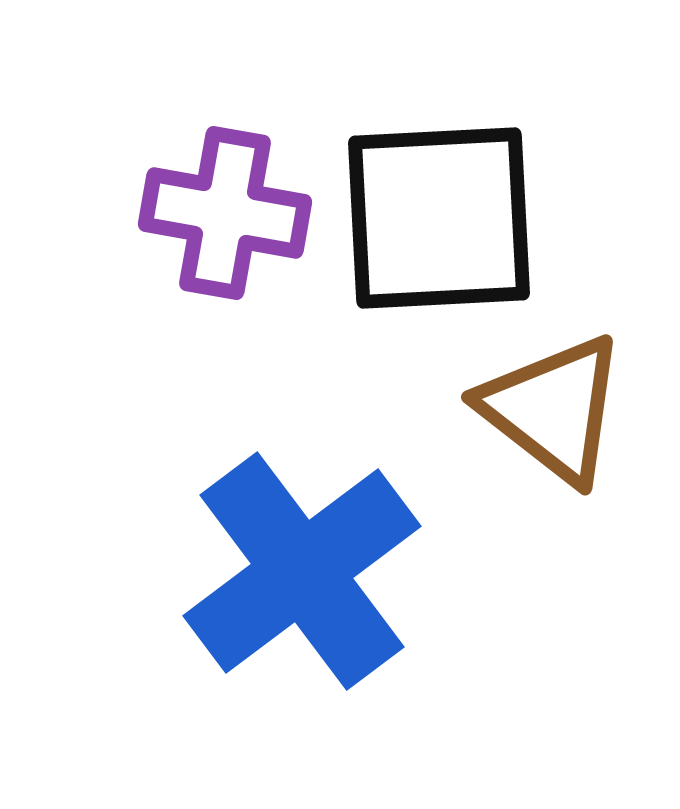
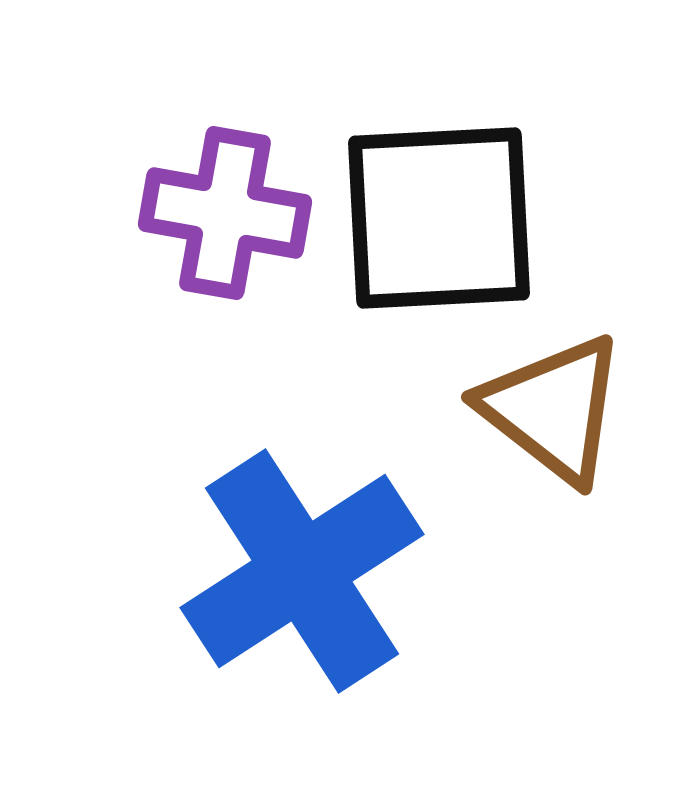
blue cross: rotated 4 degrees clockwise
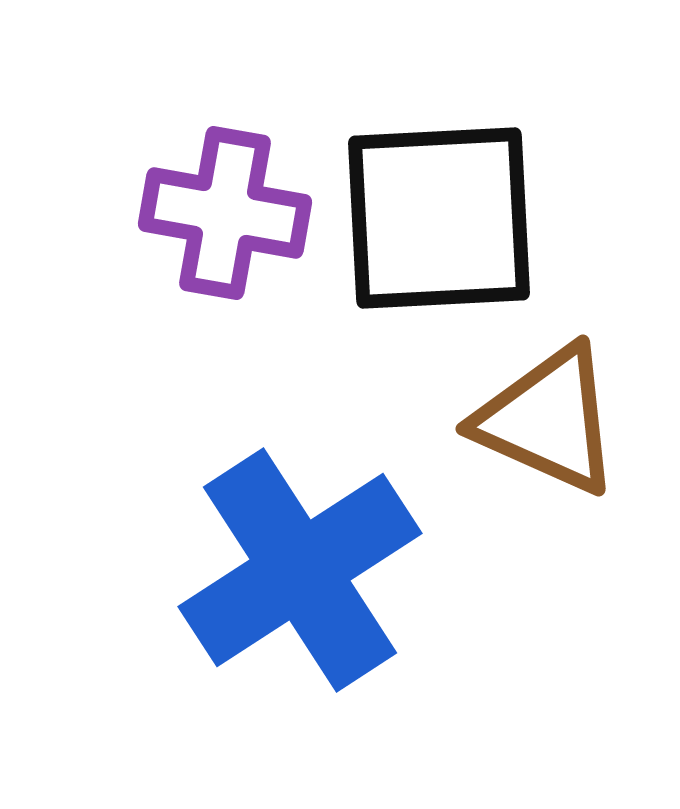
brown triangle: moved 5 px left, 11 px down; rotated 14 degrees counterclockwise
blue cross: moved 2 px left, 1 px up
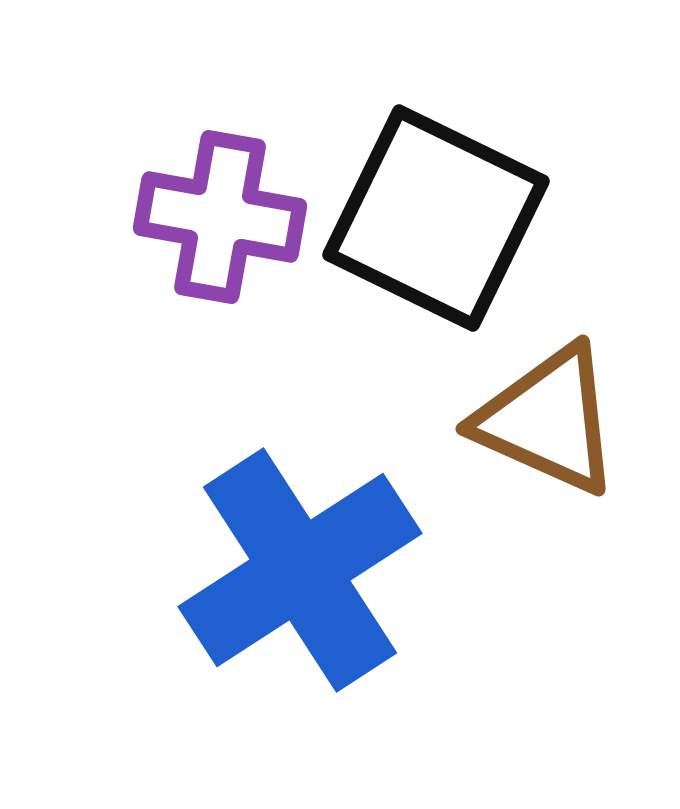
purple cross: moved 5 px left, 4 px down
black square: moved 3 px left; rotated 29 degrees clockwise
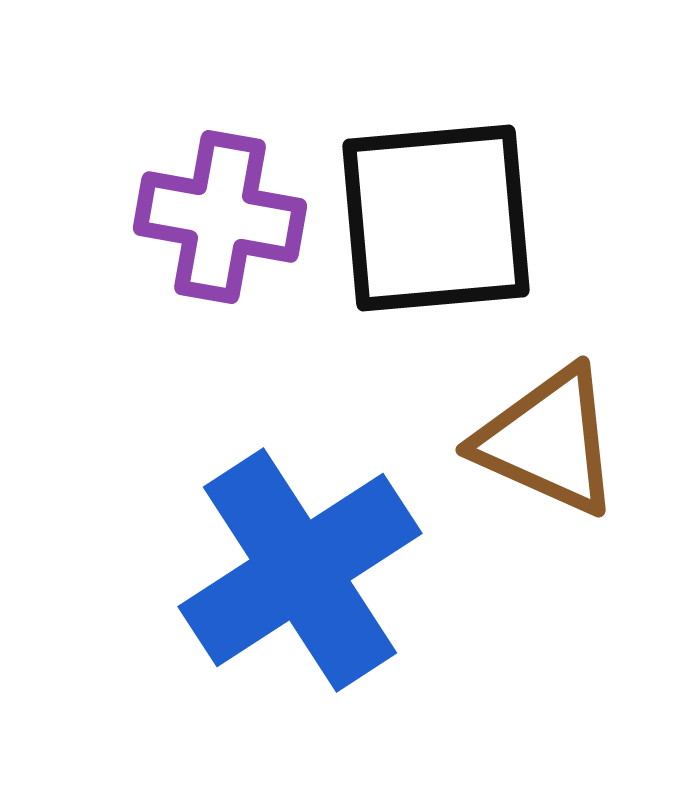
black square: rotated 31 degrees counterclockwise
brown triangle: moved 21 px down
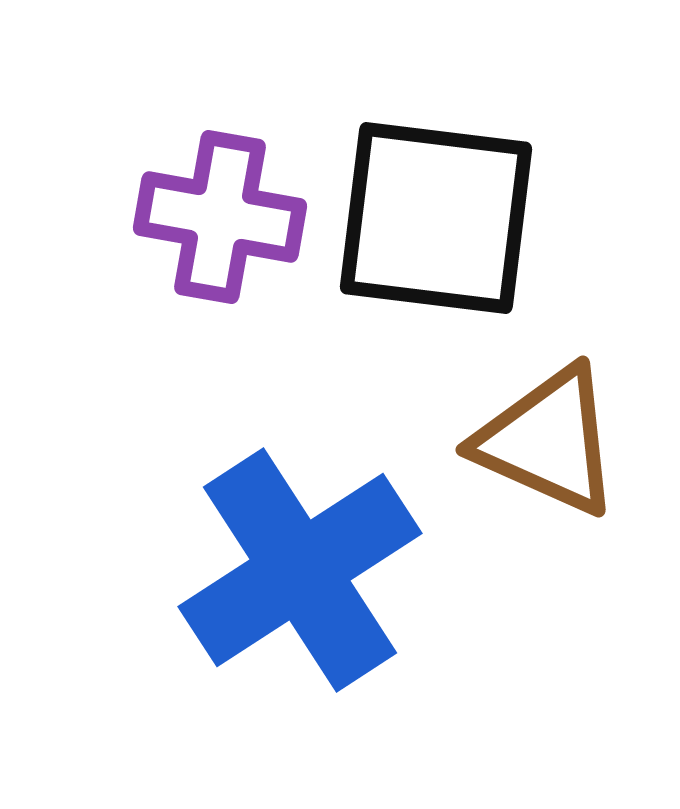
black square: rotated 12 degrees clockwise
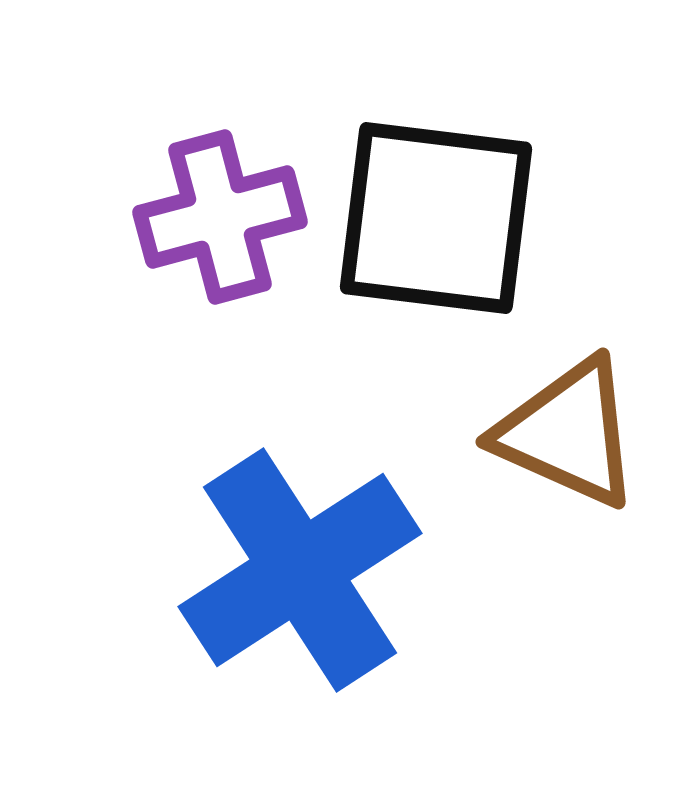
purple cross: rotated 25 degrees counterclockwise
brown triangle: moved 20 px right, 8 px up
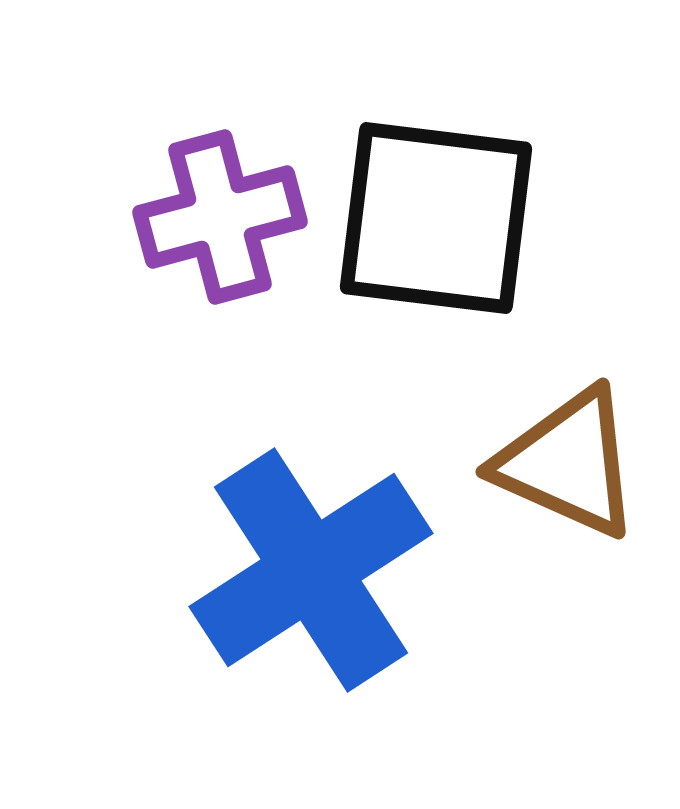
brown triangle: moved 30 px down
blue cross: moved 11 px right
